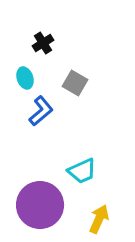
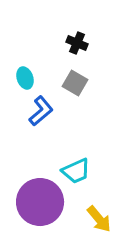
black cross: moved 34 px right; rotated 35 degrees counterclockwise
cyan trapezoid: moved 6 px left
purple circle: moved 3 px up
yellow arrow: rotated 116 degrees clockwise
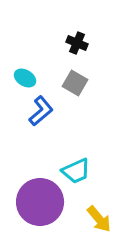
cyan ellipse: rotated 40 degrees counterclockwise
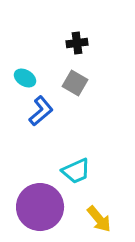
black cross: rotated 30 degrees counterclockwise
purple circle: moved 5 px down
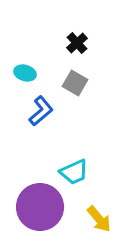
black cross: rotated 35 degrees counterclockwise
cyan ellipse: moved 5 px up; rotated 15 degrees counterclockwise
cyan trapezoid: moved 2 px left, 1 px down
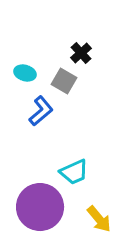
black cross: moved 4 px right, 10 px down
gray square: moved 11 px left, 2 px up
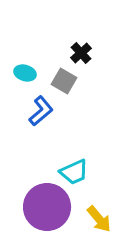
purple circle: moved 7 px right
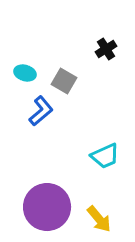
black cross: moved 25 px right, 4 px up; rotated 10 degrees clockwise
cyan trapezoid: moved 31 px right, 16 px up
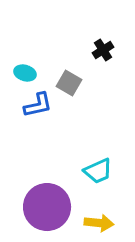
black cross: moved 3 px left, 1 px down
gray square: moved 5 px right, 2 px down
blue L-shape: moved 3 px left, 6 px up; rotated 28 degrees clockwise
cyan trapezoid: moved 7 px left, 15 px down
yellow arrow: moved 4 px down; rotated 44 degrees counterclockwise
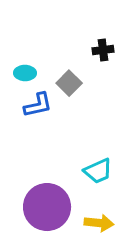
black cross: rotated 25 degrees clockwise
cyan ellipse: rotated 15 degrees counterclockwise
gray square: rotated 15 degrees clockwise
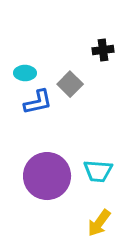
gray square: moved 1 px right, 1 px down
blue L-shape: moved 3 px up
cyan trapezoid: rotated 28 degrees clockwise
purple circle: moved 31 px up
yellow arrow: rotated 120 degrees clockwise
